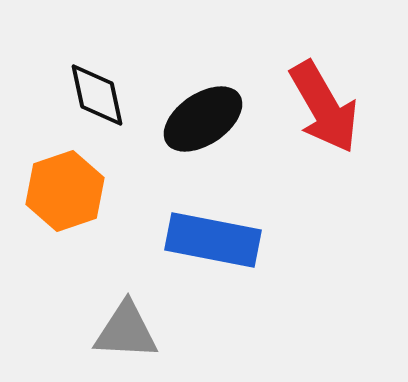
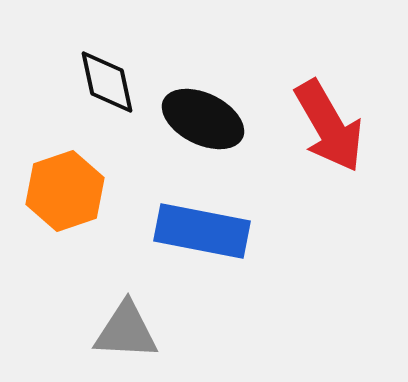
black diamond: moved 10 px right, 13 px up
red arrow: moved 5 px right, 19 px down
black ellipse: rotated 60 degrees clockwise
blue rectangle: moved 11 px left, 9 px up
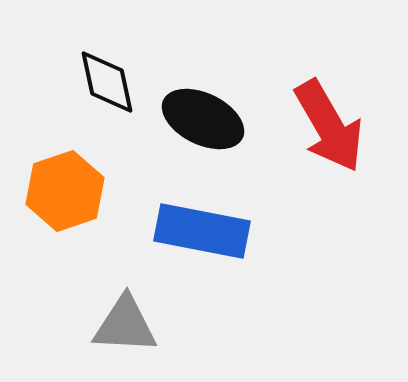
gray triangle: moved 1 px left, 6 px up
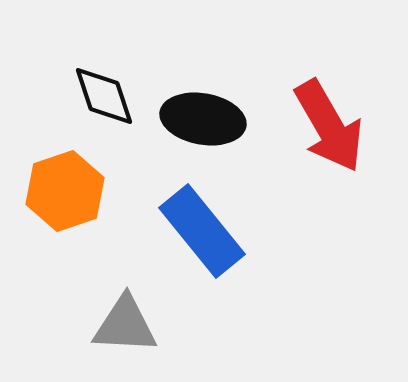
black diamond: moved 3 px left, 14 px down; rotated 6 degrees counterclockwise
black ellipse: rotated 16 degrees counterclockwise
blue rectangle: rotated 40 degrees clockwise
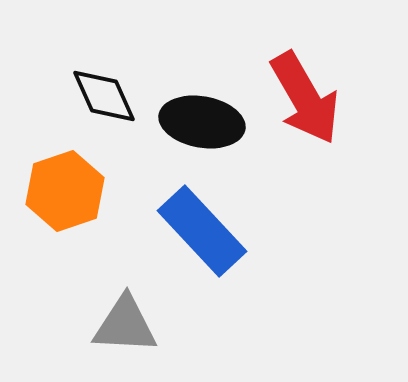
black diamond: rotated 6 degrees counterclockwise
black ellipse: moved 1 px left, 3 px down
red arrow: moved 24 px left, 28 px up
blue rectangle: rotated 4 degrees counterclockwise
